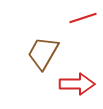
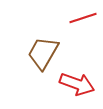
red arrow: rotated 20 degrees clockwise
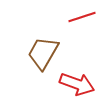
red line: moved 1 px left, 1 px up
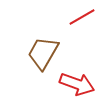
red line: rotated 12 degrees counterclockwise
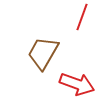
red line: rotated 40 degrees counterclockwise
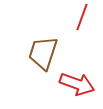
brown trapezoid: rotated 12 degrees counterclockwise
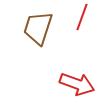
brown trapezoid: moved 5 px left, 25 px up
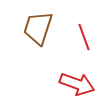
red line: moved 2 px right, 20 px down; rotated 40 degrees counterclockwise
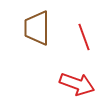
brown trapezoid: moved 1 px left; rotated 18 degrees counterclockwise
